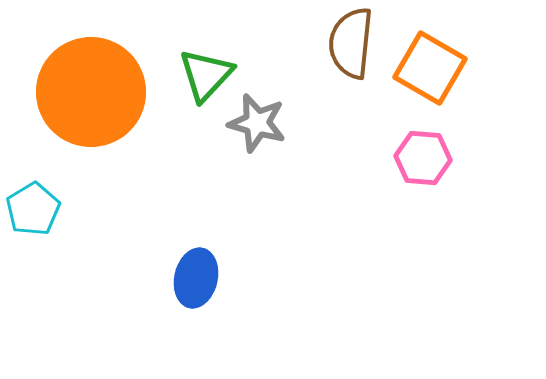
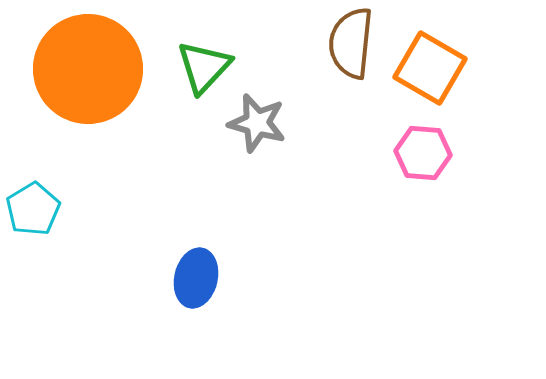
green triangle: moved 2 px left, 8 px up
orange circle: moved 3 px left, 23 px up
pink hexagon: moved 5 px up
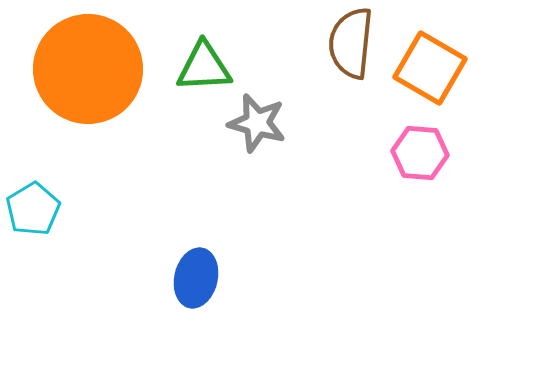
green triangle: rotated 44 degrees clockwise
pink hexagon: moved 3 px left
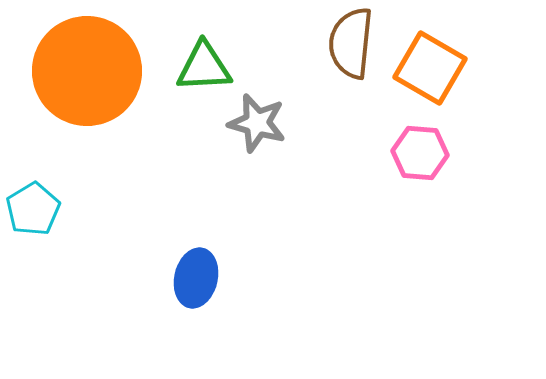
orange circle: moved 1 px left, 2 px down
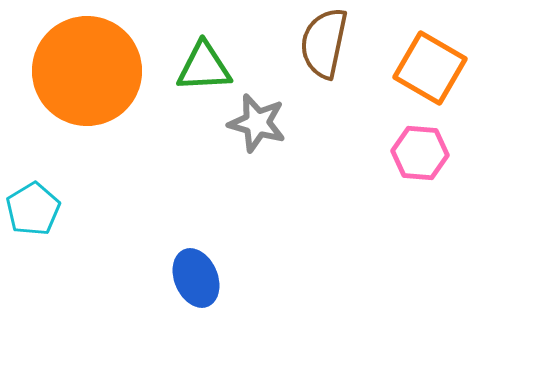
brown semicircle: moved 27 px left; rotated 6 degrees clockwise
blue ellipse: rotated 36 degrees counterclockwise
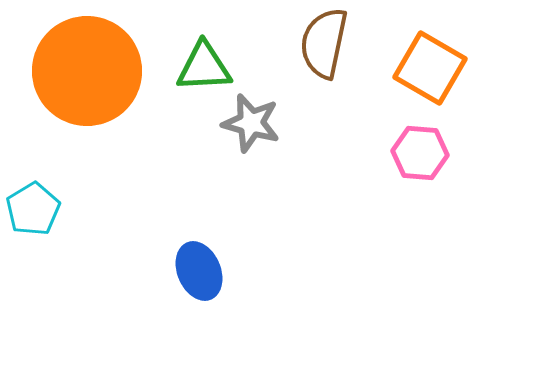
gray star: moved 6 px left
blue ellipse: moved 3 px right, 7 px up
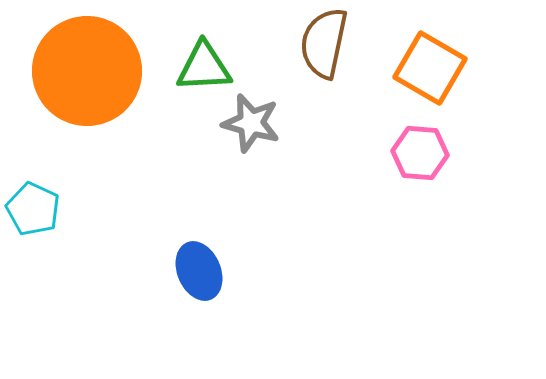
cyan pentagon: rotated 16 degrees counterclockwise
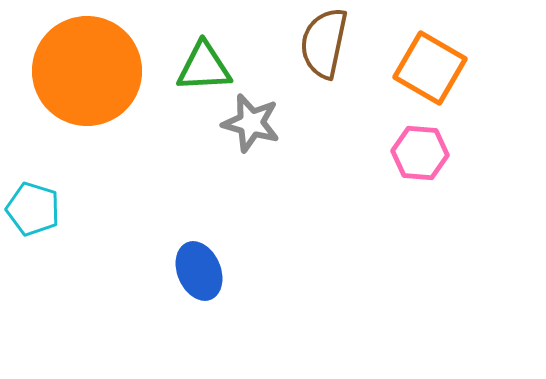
cyan pentagon: rotated 8 degrees counterclockwise
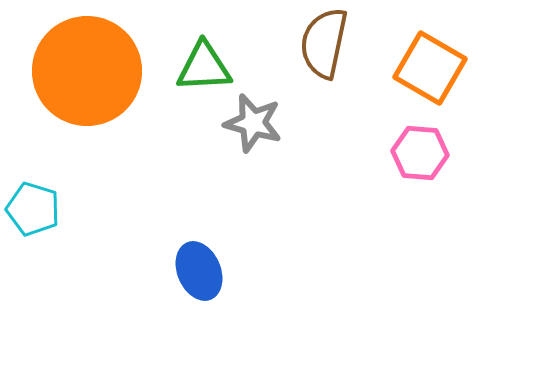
gray star: moved 2 px right
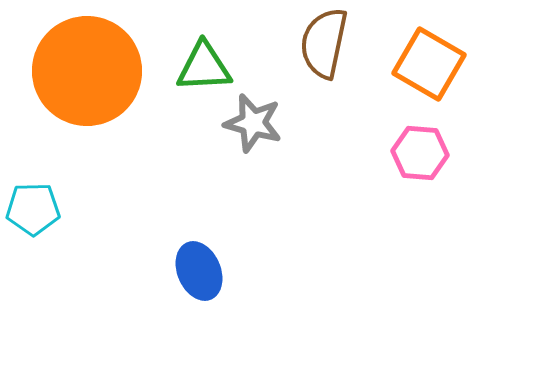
orange square: moved 1 px left, 4 px up
cyan pentagon: rotated 18 degrees counterclockwise
